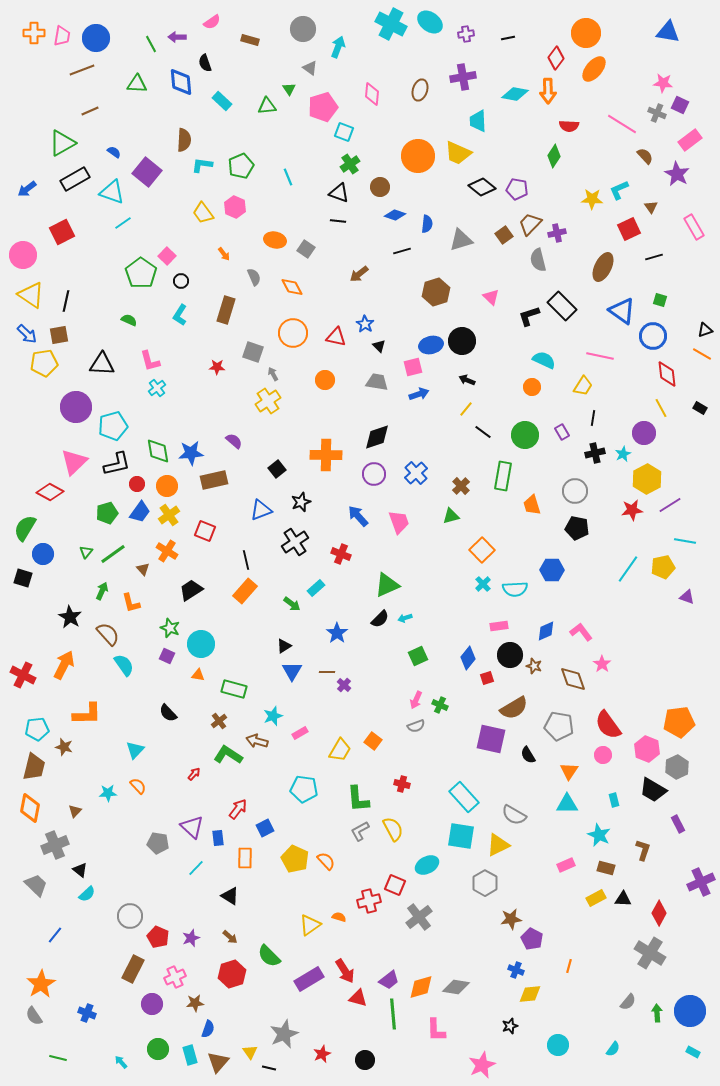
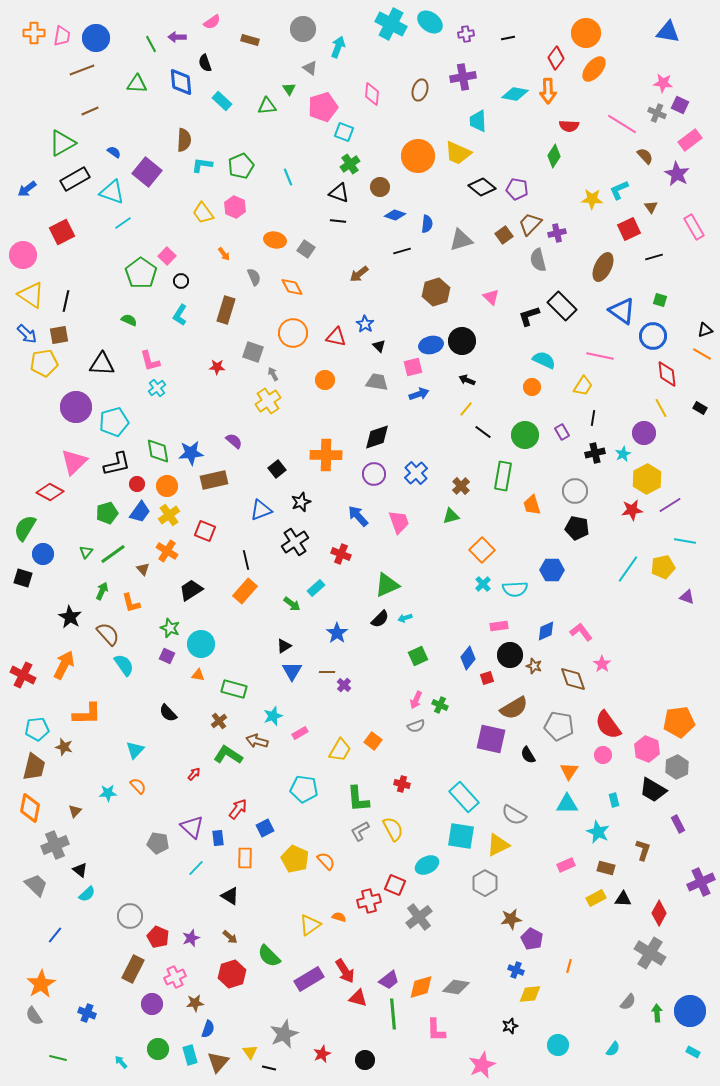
cyan pentagon at (113, 426): moved 1 px right, 4 px up
cyan star at (599, 835): moved 1 px left, 3 px up
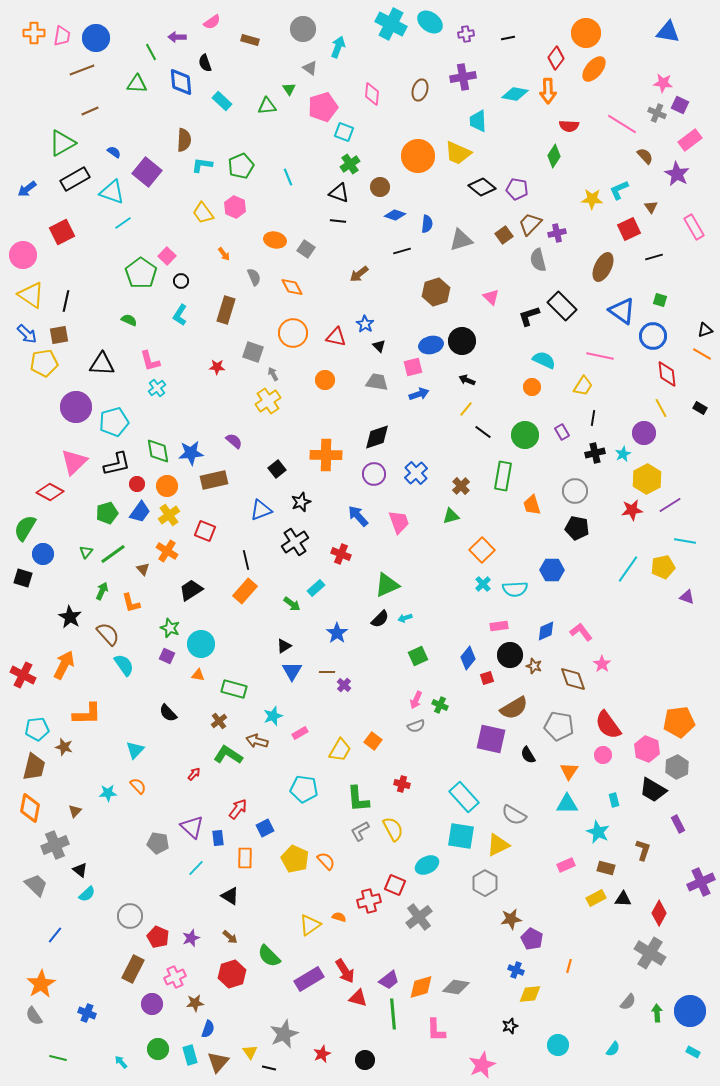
green line at (151, 44): moved 8 px down
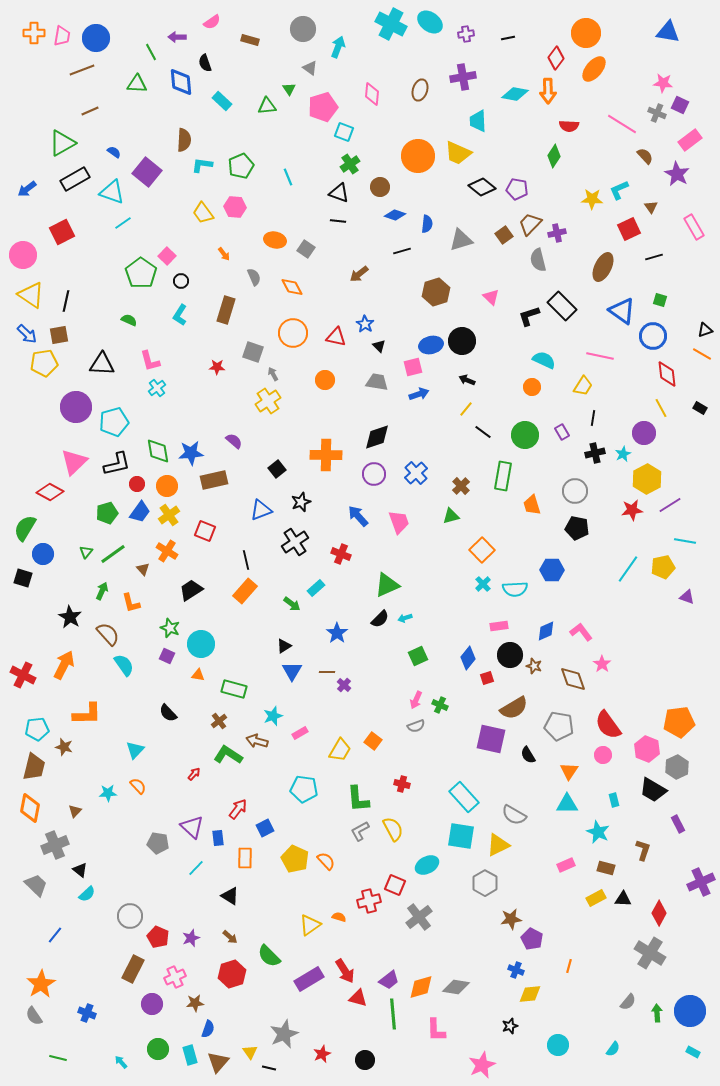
pink hexagon at (235, 207): rotated 20 degrees counterclockwise
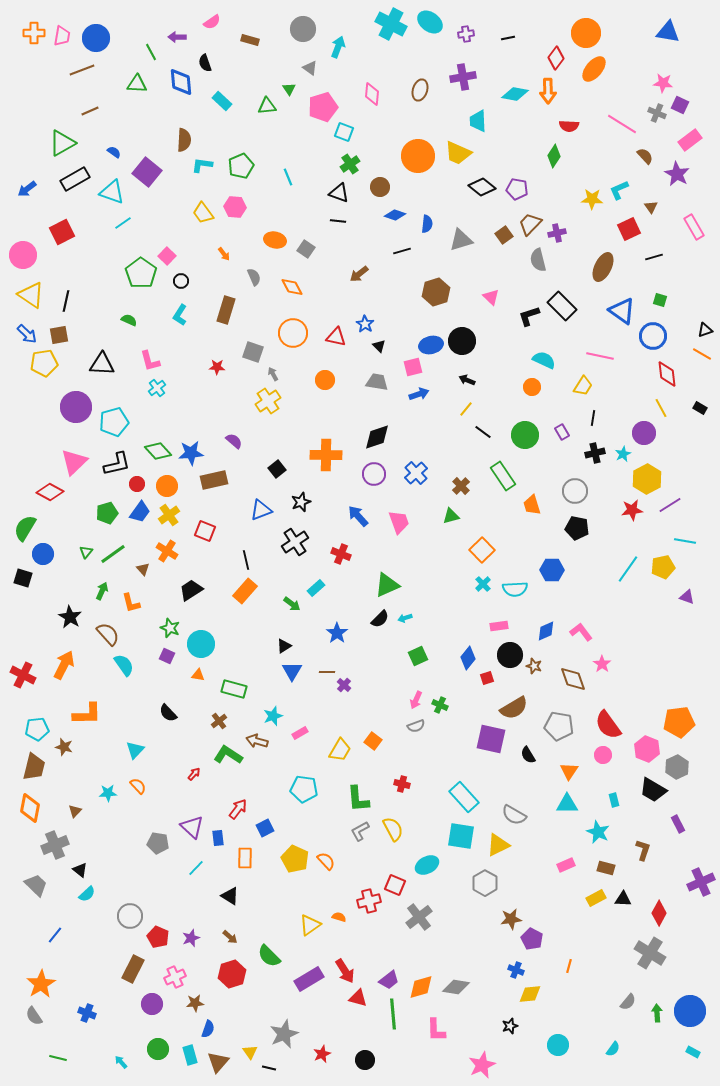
green diamond at (158, 451): rotated 32 degrees counterclockwise
green rectangle at (503, 476): rotated 44 degrees counterclockwise
